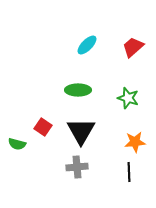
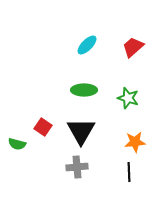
green ellipse: moved 6 px right
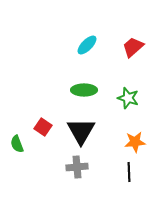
green semicircle: rotated 54 degrees clockwise
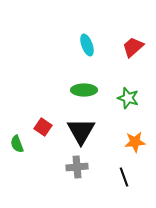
cyan ellipse: rotated 65 degrees counterclockwise
black line: moved 5 px left, 5 px down; rotated 18 degrees counterclockwise
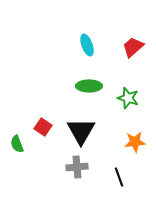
green ellipse: moved 5 px right, 4 px up
black line: moved 5 px left
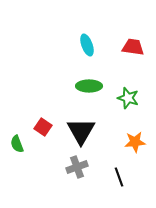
red trapezoid: rotated 50 degrees clockwise
gray cross: rotated 15 degrees counterclockwise
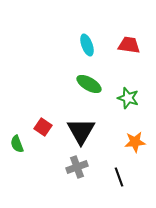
red trapezoid: moved 4 px left, 2 px up
green ellipse: moved 2 px up; rotated 30 degrees clockwise
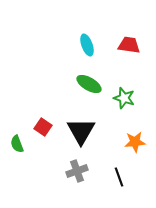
green star: moved 4 px left
gray cross: moved 4 px down
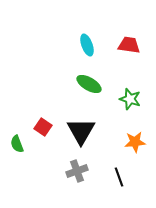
green star: moved 6 px right, 1 px down
